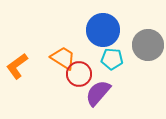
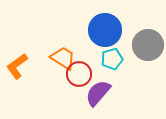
blue circle: moved 2 px right
cyan pentagon: rotated 20 degrees counterclockwise
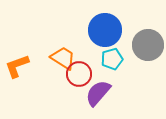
orange L-shape: rotated 16 degrees clockwise
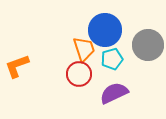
orange trapezoid: moved 21 px right, 9 px up; rotated 40 degrees clockwise
purple semicircle: moved 16 px right; rotated 24 degrees clockwise
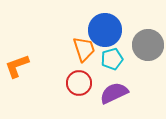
red circle: moved 9 px down
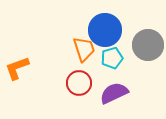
cyan pentagon: moved 1 px up
orange L-shape: moved 2 px down
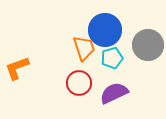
orange trapezoid: moved 1 px up
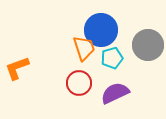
blue circle: moved 4 px left
purple semicircle: moved 1 px right
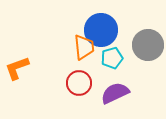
orange trapezoid: moved 1 px up; rotated 12 degrees clockwise
